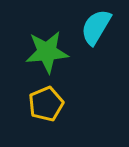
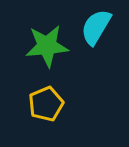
green star: moved 6 px up
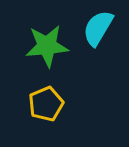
cyan semicircle: moved 2 px right, 1 px down
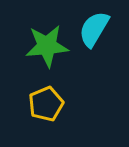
cyan semicircle: moved 4 px left, 1 px down
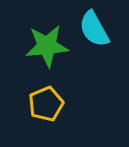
cyan semicircle: rotated 60 degrees counterclockwise
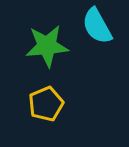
cyan semicircle: moved 3 px right, 3 px up
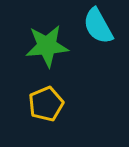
cyan semicircle: moved 1 px right
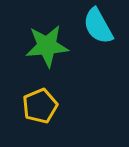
yellow pentagon: moved 6 px left, 2 px down
